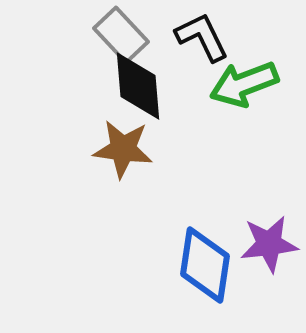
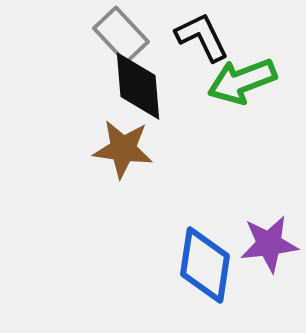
green arrow: moved 2 px left, 3 px up
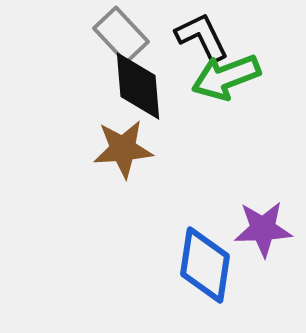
green arrow: moved 16 px left, 4 px up
brown star: rotated 12 degrees counterclockwise
purple star: moved 6 px left, 15 px up; rotated 4 degrees clockwise
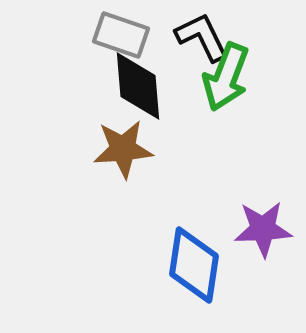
gray rectangle: rotated 28 degrees counterclockwise
green arrow: rotated 48 degrees counterclockwise
blue diamond: moved 11 px left
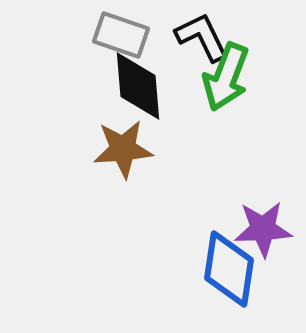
blue diamond: moved 35 px right, 4 px down
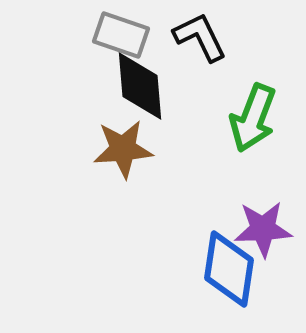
black L-shape: moved 2 px left
green arrow: moved 27 px right, 41 px down
black diamond: moved 2 px right
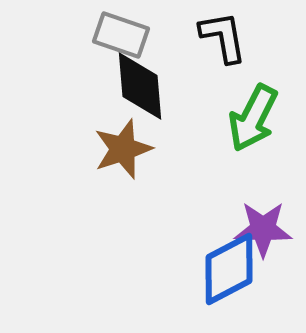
black L-shape: moved 23 px right; rotated 16 degrees clockwise
green arrow: rotated 6 degrees clockwise
brown star: rotated 14 degrees counterclockwise
purple star: rotated 4 degrees clockwise
blue diamond: rotated 54 degrees clockwise
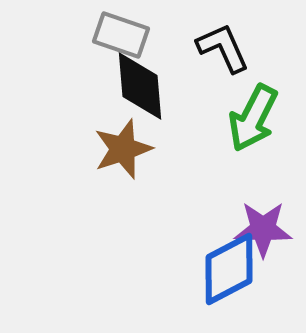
black L-shape: moved 11 px down; rotated 14 degrees counterclockwise
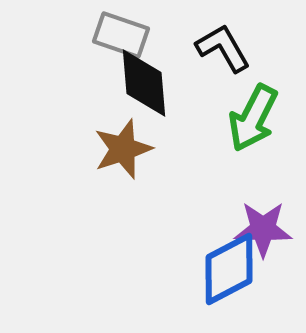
black L-shape: rotated 6 degrees counterclockwise
black diamond: moved 4 px right, 3 px up
